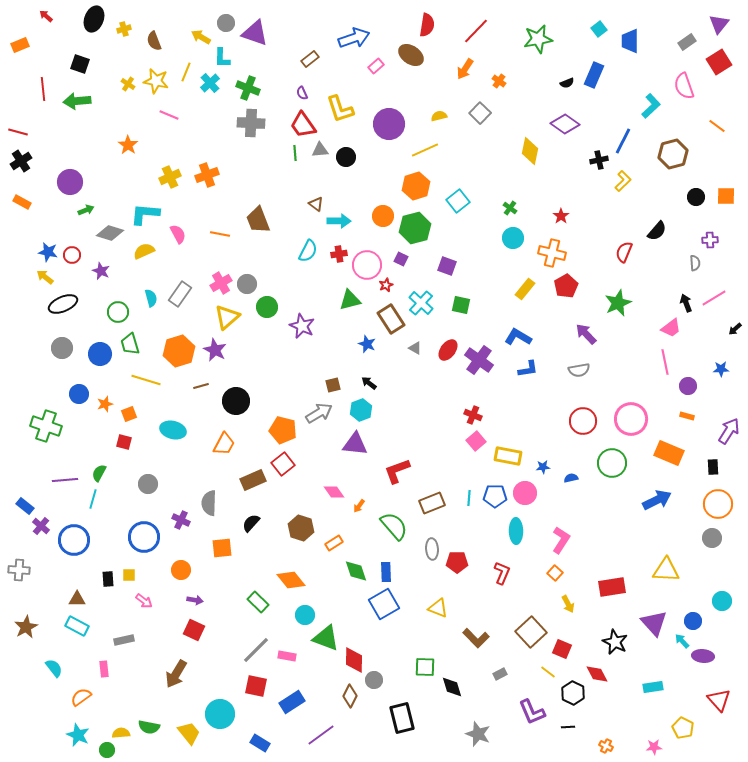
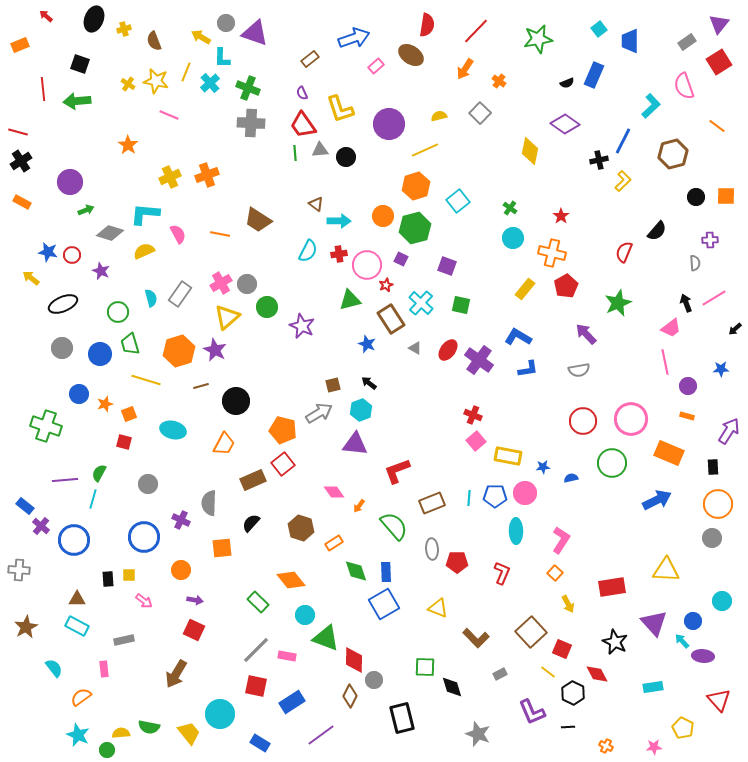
brown trapezoid at (258, 220): rotated 36 degrees counterclockwise
yellow arrow at (45, 277): moved 14 px left, 1 px down
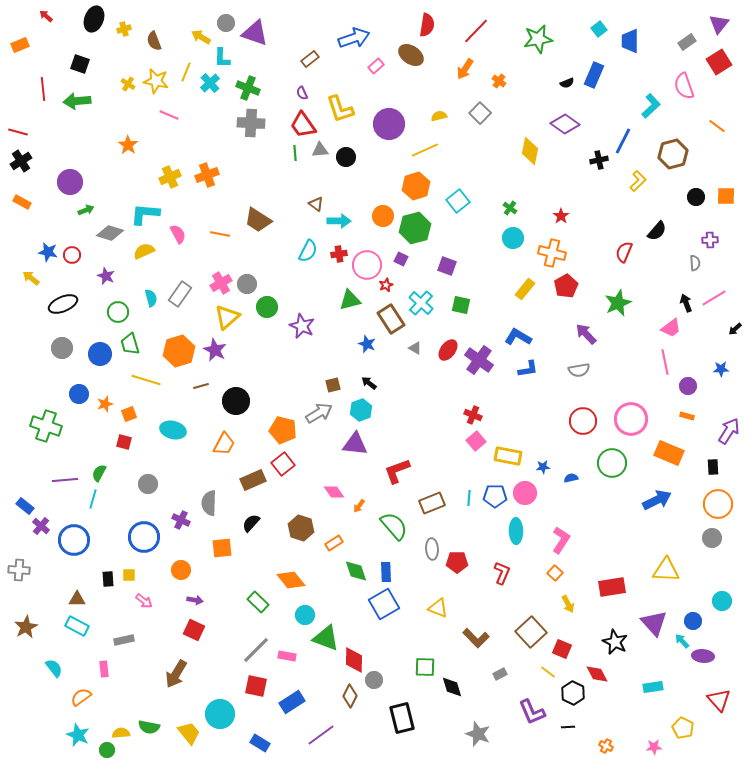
yellow L-shape at (623, 181): moved 15 px right
purple star at (101, 271): moved 5 px right, 5 px down
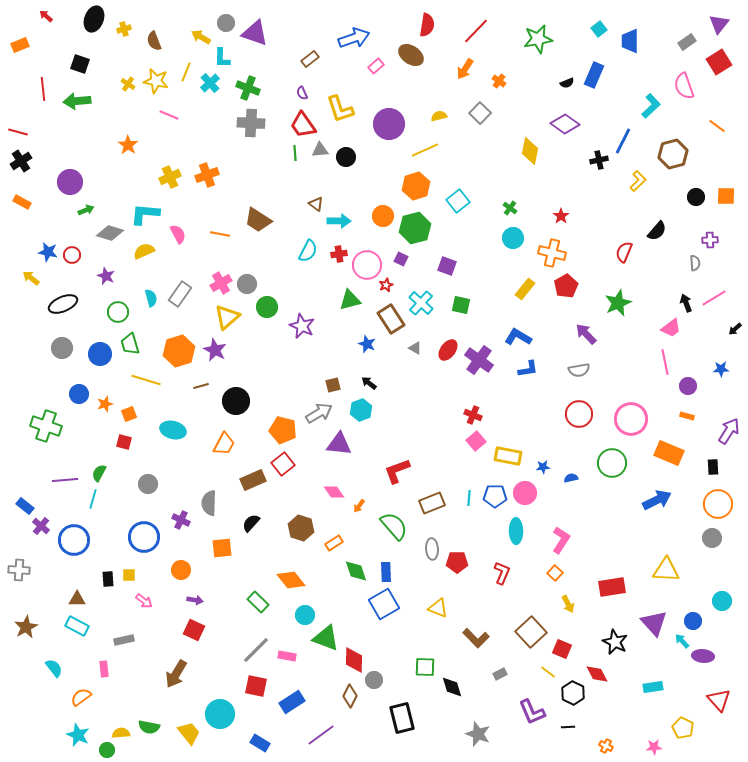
red circle at (583, 421): moved 4 px left, 7 px up
purple triangle at (355, 444): moved 16 px left
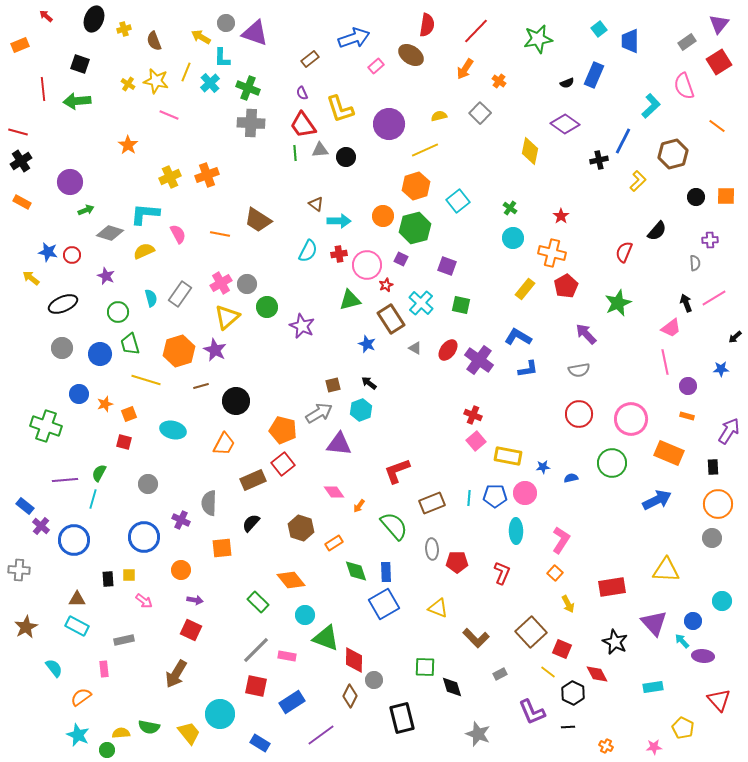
black arrow at (735, 329): moved 8 px down
red square at (194, 630): moved 3 px left
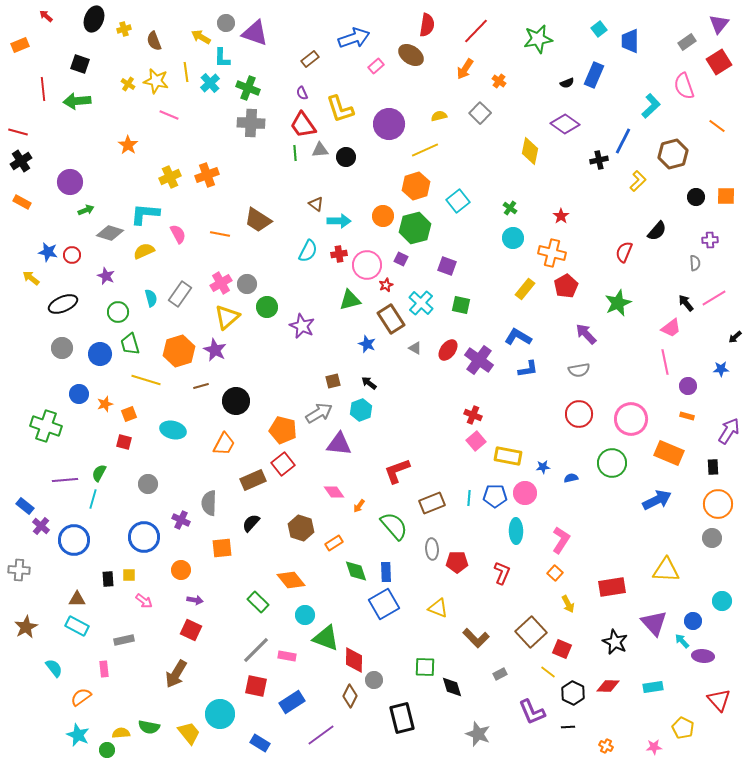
yellow line at (186, 72): rotated 30 degrees counterclockwise
black arrow at (686, 303): rotated 18 degrees counterclockwise
brown square at (333, 385): moved 4 px up
red diamond at (597, 674): moved 11 px right, 12 px down; rotated 60 degrees counterclockwise
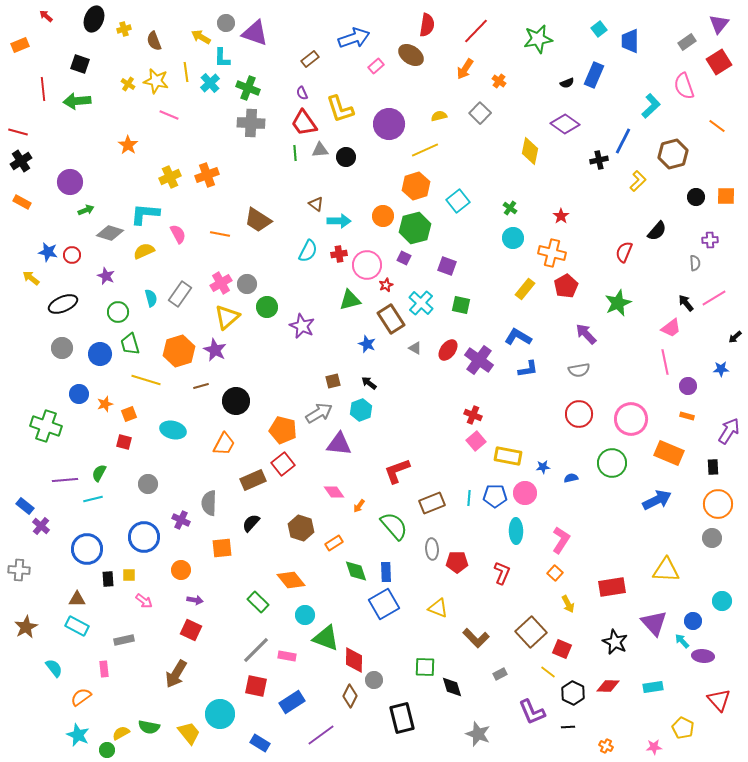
red trapezoid at (303, 125): moved 1 px right, 2 px up
purple square at (401, 259): moved 3 px right, 1 px up
cyan line at (93, 499): rotated 60 degrees clockwise
blue circle at (74, 540): moved 13 px right, 9 px down
yellow semicircle at (121, 733): rotated 24 degrees counterclockwise
